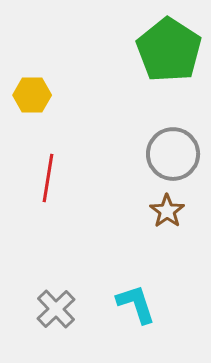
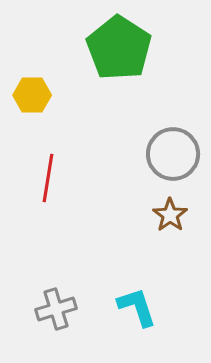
green pentagon: moved 50 px left, 2 px up
brown star: moved 3 px right, 4 px down
cyan L-shape: moved 1 px right, 3 px down
gray cross: rotated 27 degrees clockwise
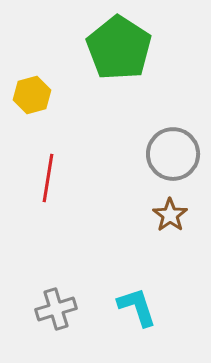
yellow hexagon: rotated 15 degrees counterclockwise
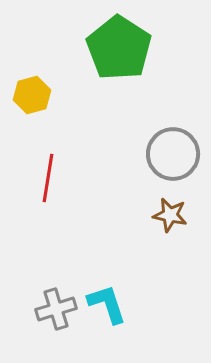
brown star: rotated 24 degrees counterclockwise
cyan L-shape: moved 30 px left, 3 px up
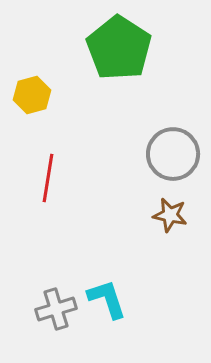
cyan L-shape: moved 5 px up
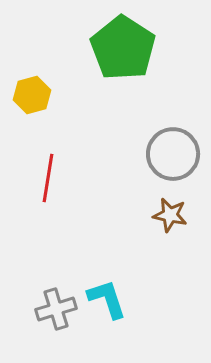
green pentagon: moved 4 px right
